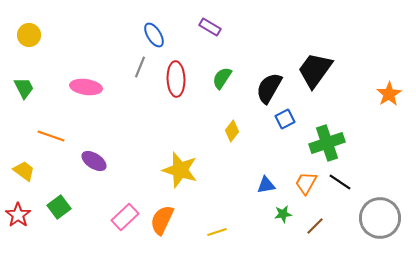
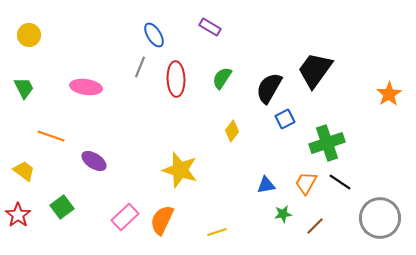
green square: moved 3 px right
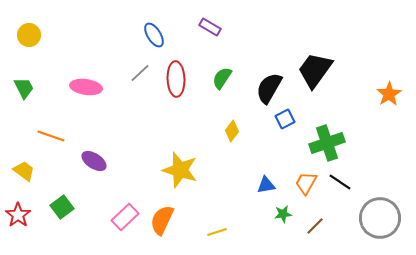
gray line: moved 6 px down; rotated 25 degrees clockwise
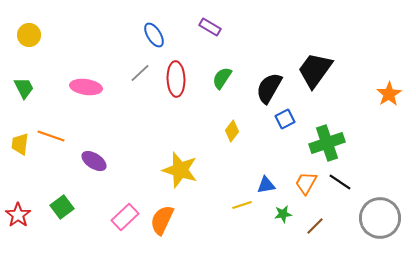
yellow trapezoid: moved 4 px left, 27 px up; rotated 120 degrees counterclockwise
yellow line: moved 25 px right, 27 px up
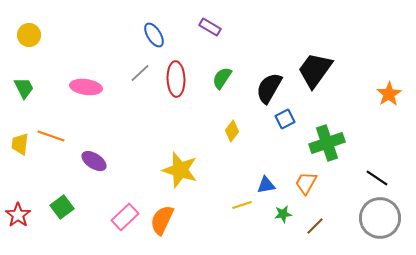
black line: moved 37 px right, 4 px up
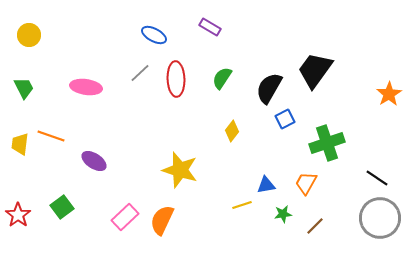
blue ellipse: rotated 30 degrees counterclockwise
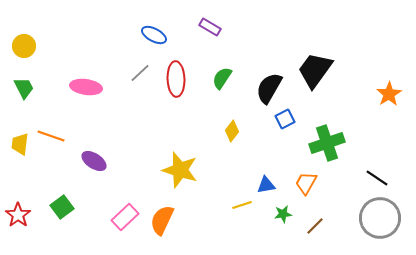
yellow circle: moved 5 px left, 11 px down
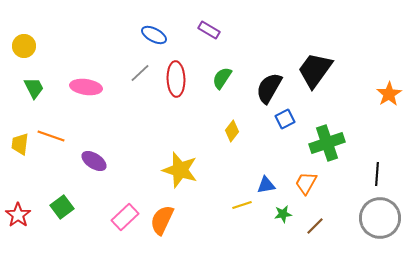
purple rectangle: moved 1 px left, 3 px down
green trapezoid: moved 10 px right
black line: moved 4 px up; rotated 60 degrees clockwise
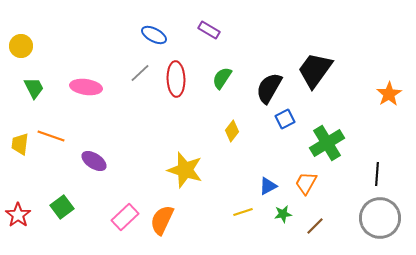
yellow circle: moved 3 px left
green cross: rotated 12 degrees counterclockwise
yellow star: moved 5 px right
blue triangle: moved 2 px right, 1 px down; rotated 18 degrees counterclockwise
yellow line: moved 1 px right, 7 px down
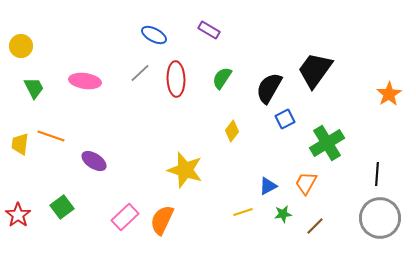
pink ellipse: moved 1 px left, 6 px up
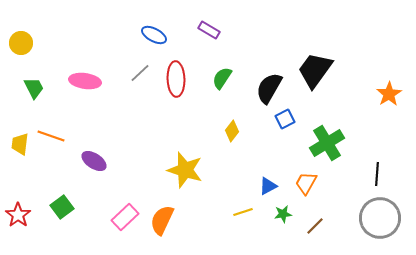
yellow circle: moved 3 px up
